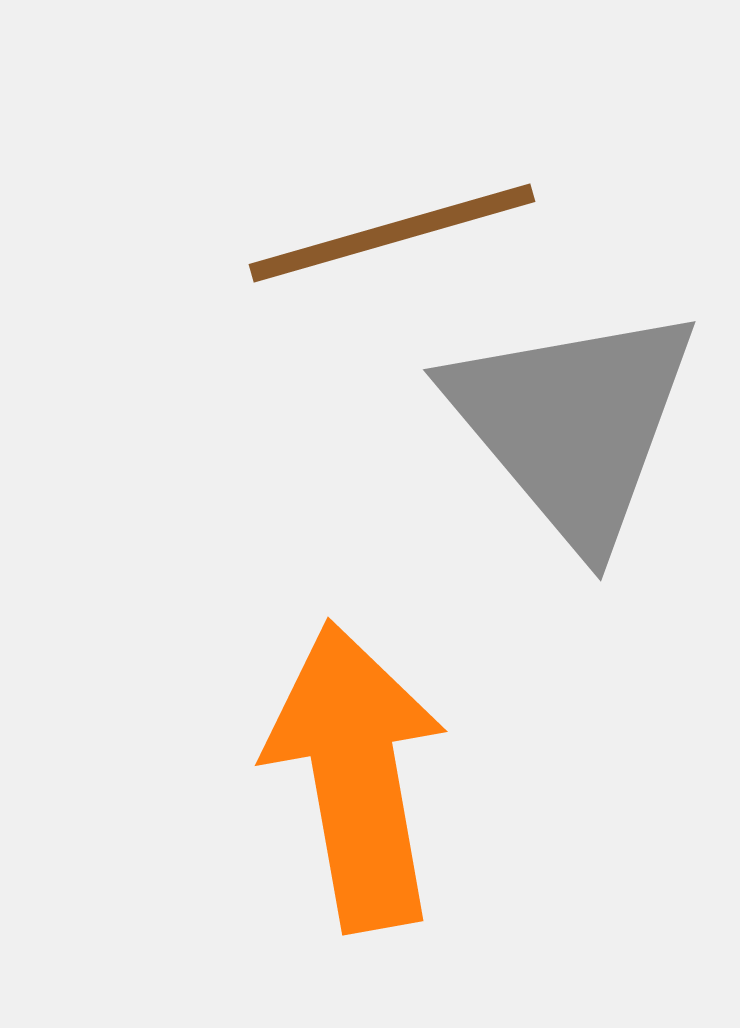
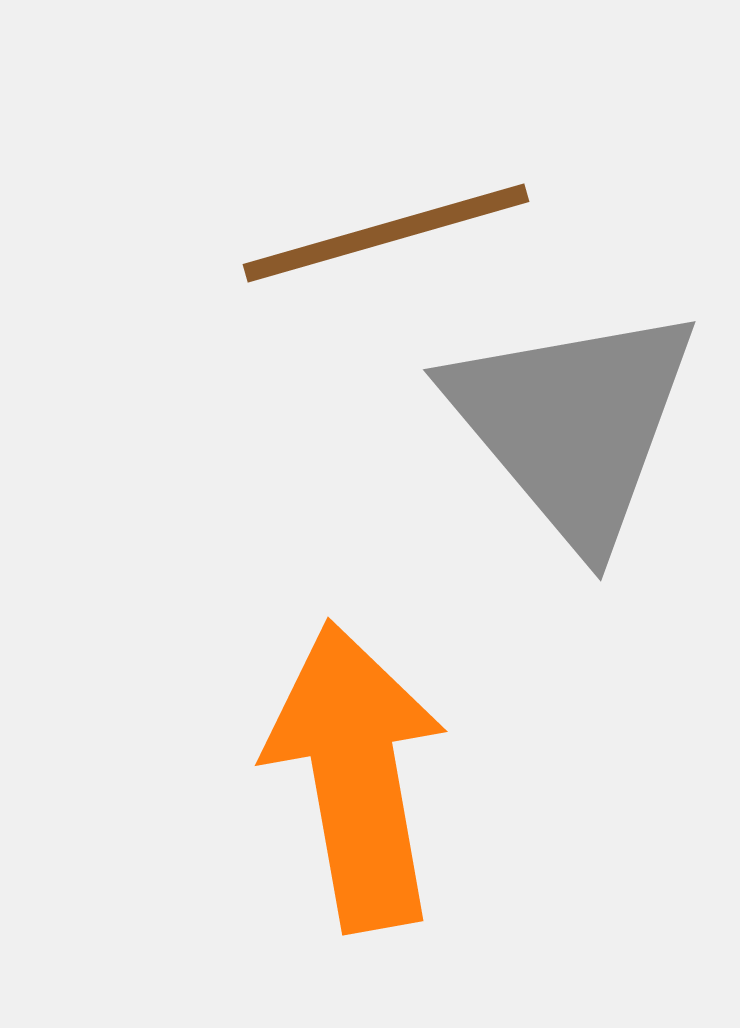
brown line: moved 6 px left
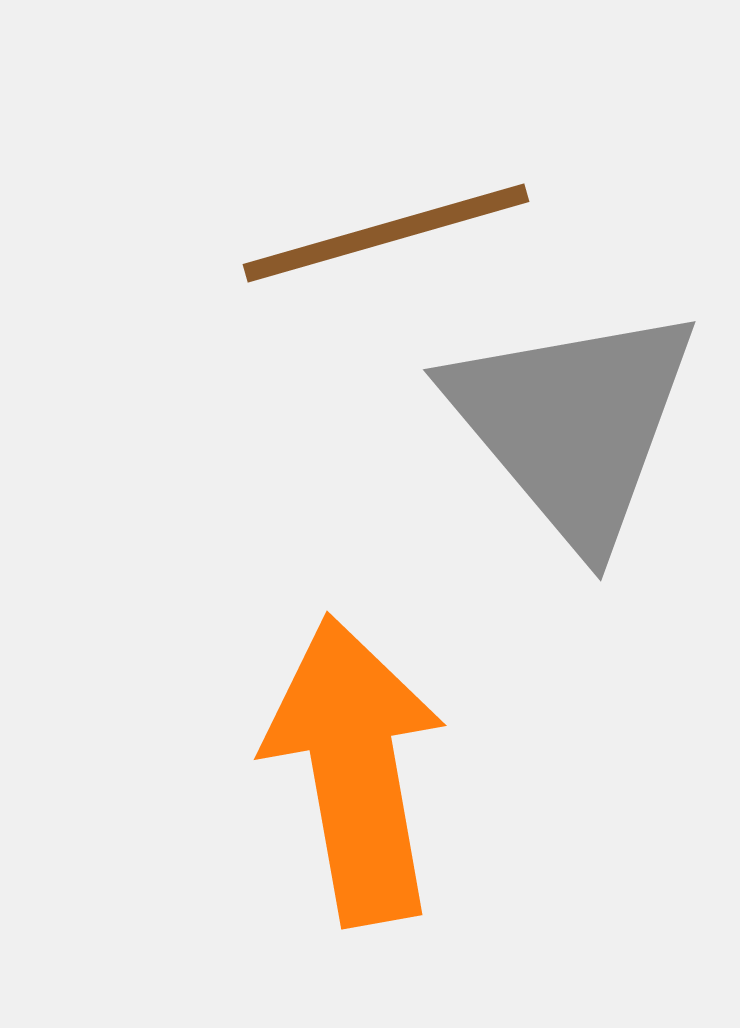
orange arrow: moved 1 px left, 6 px up
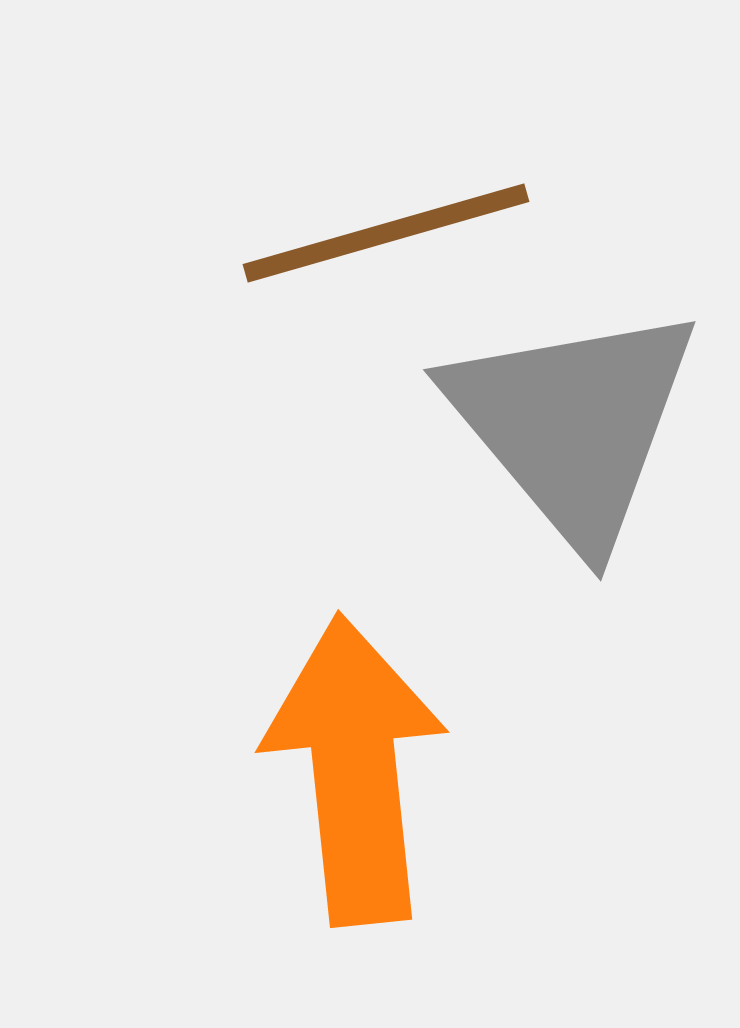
orange arrow: rotated 4 degrees clockwise
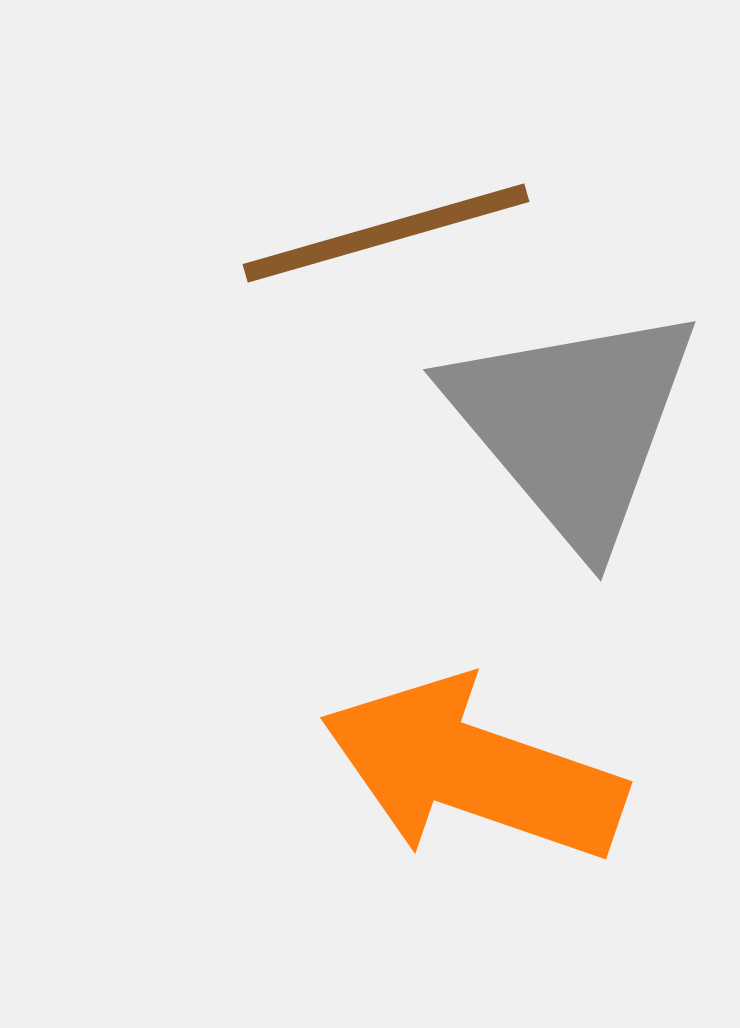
orange arrow: moved 118 px right; rotated 65 degrees counterclockwise
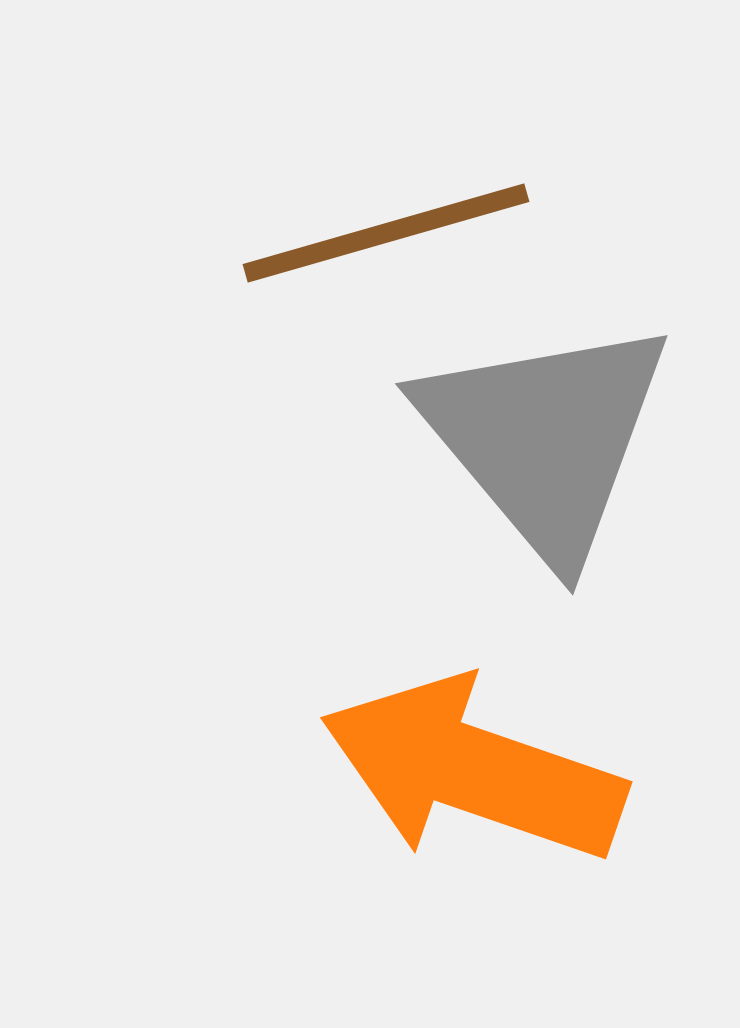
gray triangle: moved 28 px left, 14 px down
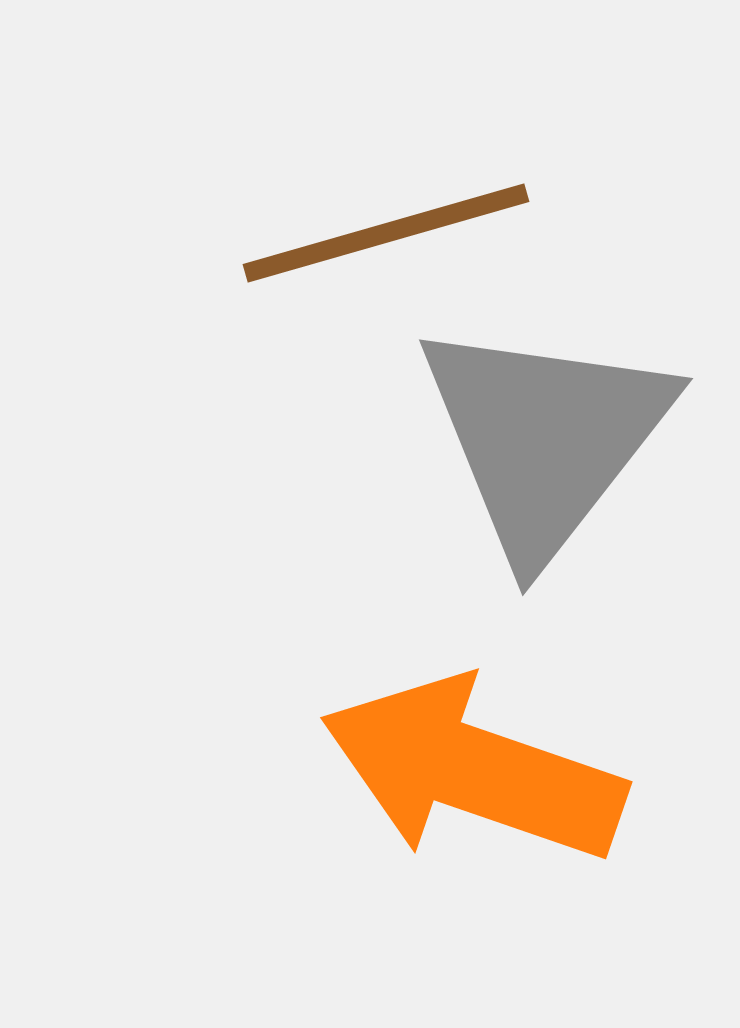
gray triangle: rotated 18 degrees clockwise
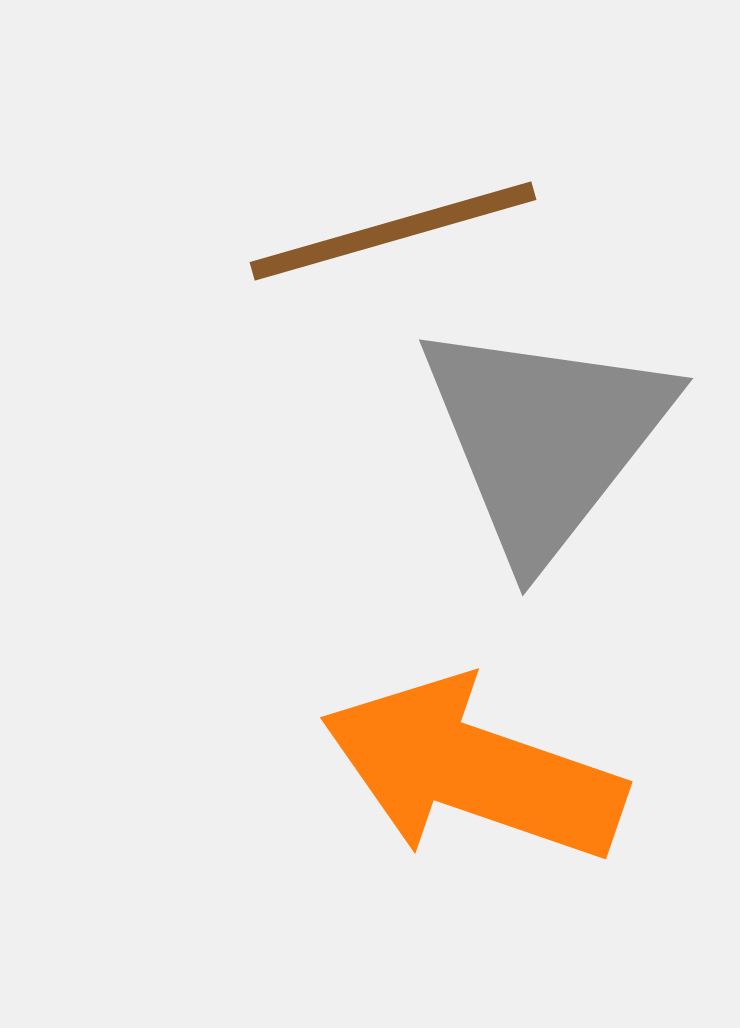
brown line: moved 7 px right, 2 px up
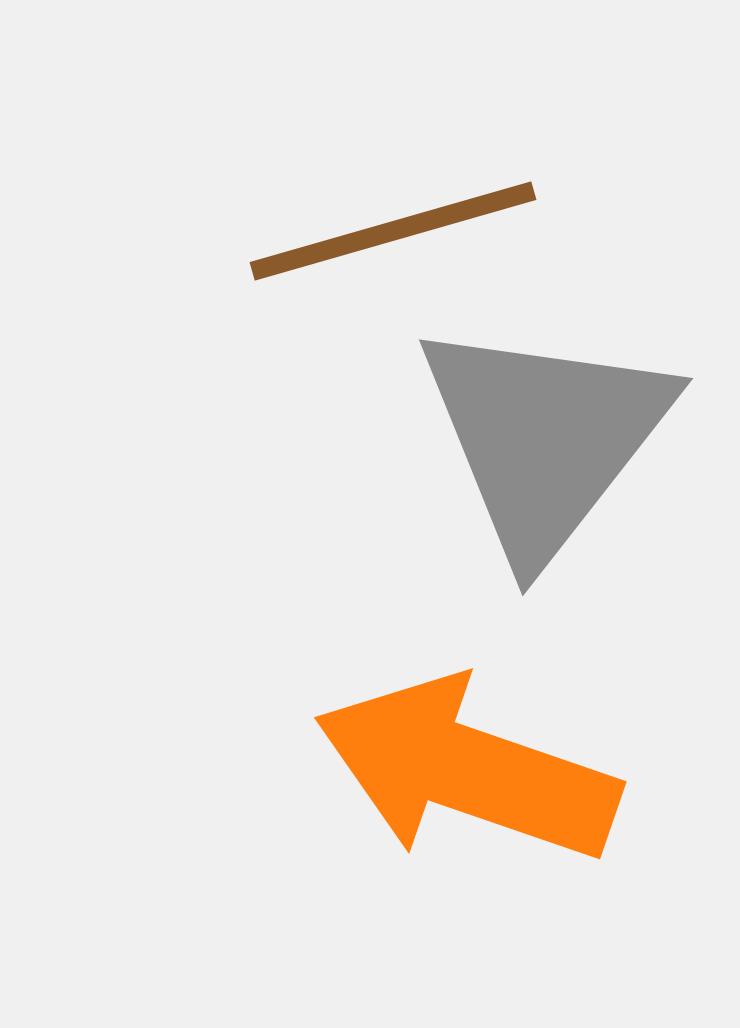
orange arrow: moved 6 px left
